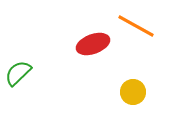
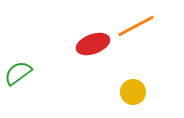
orange line: rotated 57 degrees counterclockwise
green semicircle: rotated 8 degrees clockwise
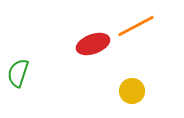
green semicircle: rotated 36 degrees counterclockwise
yellow circle: moved 1 px left, 1 px up
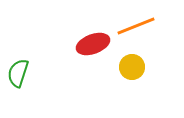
orange line: rotated 6 degrees clockwise
yellow circle: moved 24 px up
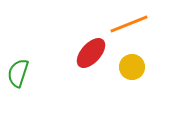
orange line: moved 7 px left, 2 px up
red ellipse: moved 2 px left, 9 px down; rotated 28 degrees counterclockwise
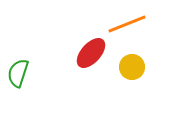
orange line: moved 2 px left
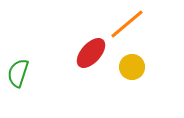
orange line: rotated 18 degrees counterclockwise
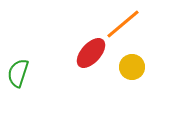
orange line: moved 4 px left
